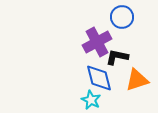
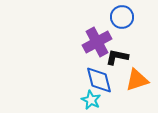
blue diamond: moved 2 px down
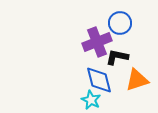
blue circle: moved 2 px left, 6 px down
purple cross: rotated 8 degrees clockwise
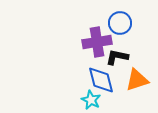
purple cross: rotated 12 degrees clockwise
blue diamond: moved 2 px right
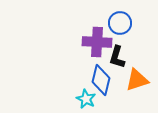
purple cross: rotated 12 degrees clockwise
black L-shape: rotated 85 degrees counterclockwise
blue diamond: rotated 28 degrees clockwise
cyan star: moved 5 px left, 1 px up
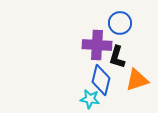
purple cross: moved 3 px down
cyan star: moved 4 px right; rotated 18 degrees counterclockwise
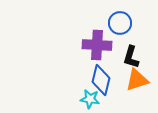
black L-shape: moved 14 px right
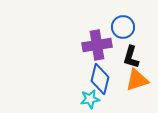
blue circle: moved 3 px right, 4 px down
purple cross: rotated 12 degrees counterclockwise
blue diamond: moved 1 px left, 1 px up
cyan star: rotated 18 degrees counterclockwise
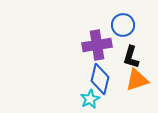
blue circle: moved 2 px up
cyan star: rotated 18 degrees counterclockwise
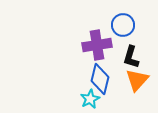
orange triangle: rotated 30 degrees counterclockwise
